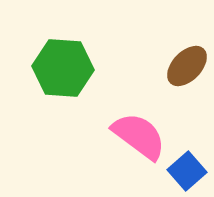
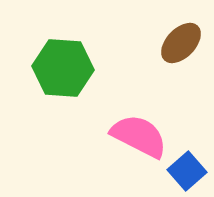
brown ellipse: moved 6 px left, 23 px up
pink semicircle: rotated 10 degrees counterclockwise
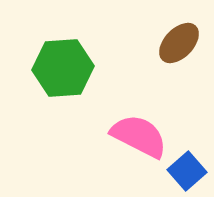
brown ellipse: moved 2 px left
green hexagon: rotated 8 degrees counterclockwise
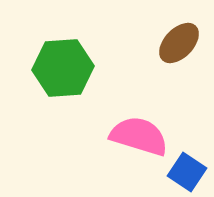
pink semicircle: rotated 10 degrees counterclockwise
blue square: moved 1 px down; rotated 15 degrees counterclockwise
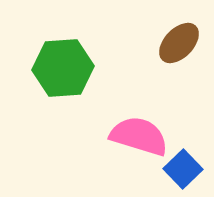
blue square: moved 4 px left, 3 px up; rotated 12 degrees clockwise
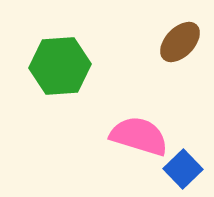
brown ellipse: moved 1 px right, 1 px up
green hexagon: moved 3 px left, 2 px up
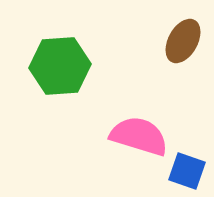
brown ellipse: moved 3 px right, 1 px up; rotated 15 degrees counterclockwise
blue square: moved 4 px right, 2 px down; rotated 27 degrees counterclockwise
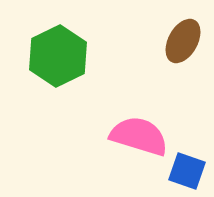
green hexagon: moved 2 px left, 10 px up; rotated 22 degrees counterclockwise
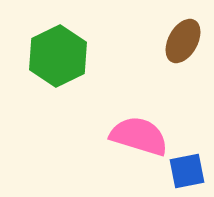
blue square: rotated 30 degrees counterclockwise
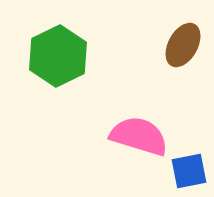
brown ellipse: moved 4 px down
blue square: moved 2 px right
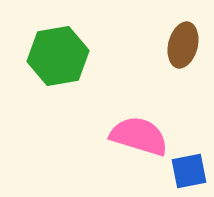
brown ellipse: rotated 15 degrees counterclockwise
green hexagon: rotated 16 degrees clockwise
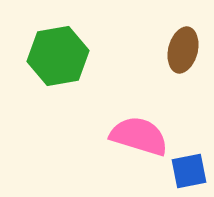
brown ellipse: moved 5 px down
